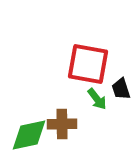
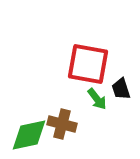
brown cross: rotated 16 degrees clockwise
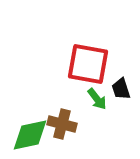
green diamond: moved 1 px right
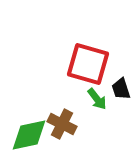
red square: rotated 6 degrees clockwise
brown cross: rotated 12 degrees clockwise
green diamond: moved 1 px left
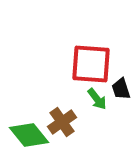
red square: moved 3 px right; rotated 12 degrees counterclockwise
brown cross: moved 2 px up; rotated 28 degrees clockwise
green diamond: rotated 63 degrees clockwise
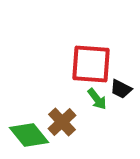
black trapezoid: rotated 45 degrees counterclockwise
brown cross: rotated 8 degrees counterclockwise
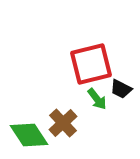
red square: rotated 18 degrees counterclockwise
brown cross: moved 1 px right, 1 px down
green diamond: rotated 6 degrees clockwise
